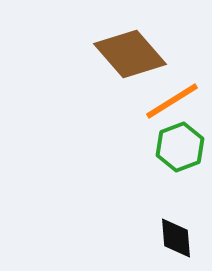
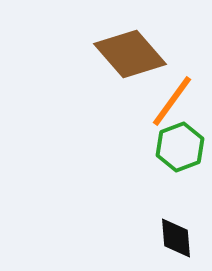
orange line: rotated 22 degrees counterclockwise
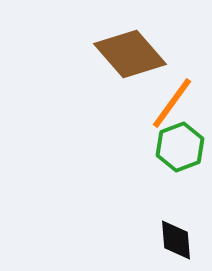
orange line: moved 2 px down
black diamond: moved 2 px down
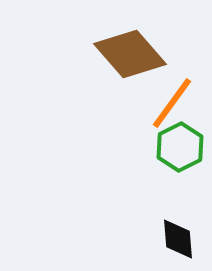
green hexagon: rotated 6 degrees counterclockwise
black diamond: moved 2 px right, 1 px up
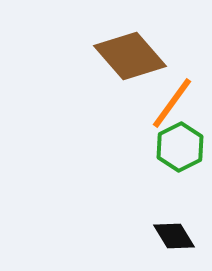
brown diamond: moved 2 px down
black diamond: moved 4 px left, 3 px up; rotated 27 degrees counterclockwise
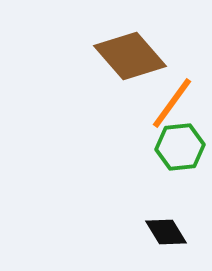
green hexagon: rotated 21 degrees clockwise
black diamond: moved 8 px left, 4 px up
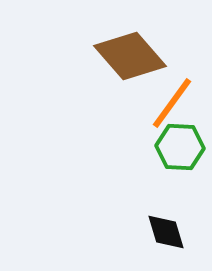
green hexagon: rotated 9 degrees clockwise
black diamond: rotated 15 degrees clockwise
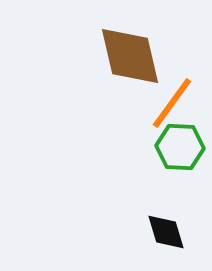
brown diamond: rotated 28 degrees clockwise
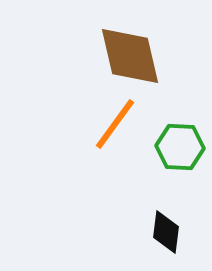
orange line: moved 57 px left, 21 px down
black diamond: rotated 24 degrees clockwise
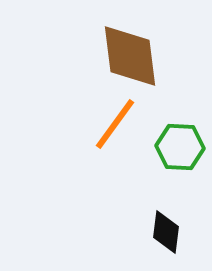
brown diamond: rotated 6 degrees clockwise
